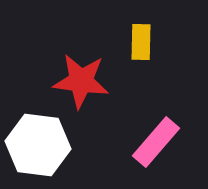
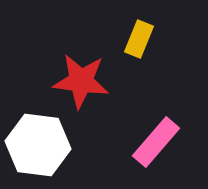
yellow rectangle: moved 2 px left, 3 px up; rotated 21 degrees clockwise
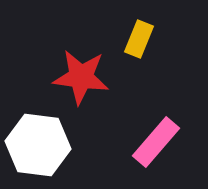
red star: moved 4 px up
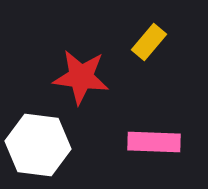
yellow rectangle: moved 10 px right, 3 px down; rotated 18 degrees clockwise
pink rectangle: moved 2 px left; rotated 51 degrees clockwise
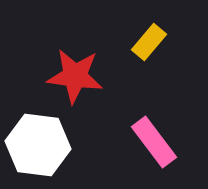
red star: moved 6 px left, 1 px up
pink rectangle: rotated 51 degrees clockwise
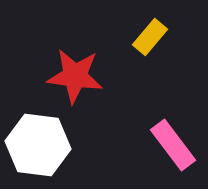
yellow rectangle: moved 1 px right, 5 px up
pink rectangle: moved 19 px right, 3 px down
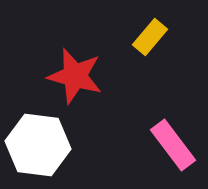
red star: rotated 8 degrees clockwise
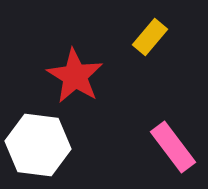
red star: rotated 16 degrees clockwise
pink rectangle: moved 2 px down
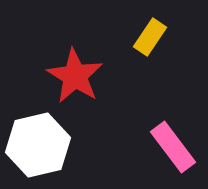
yellow rectangle: rotated 6 degrees counterclockwise
white hexagon: rotated 20 degrees counterclockwise
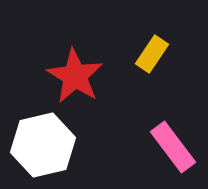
yellow rectangle: moved 2 px right, 17 px down
white hexagon: moved 5 px right
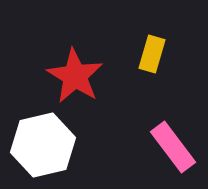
yellow rectangle: rotated 18 degrees counterclockwise
